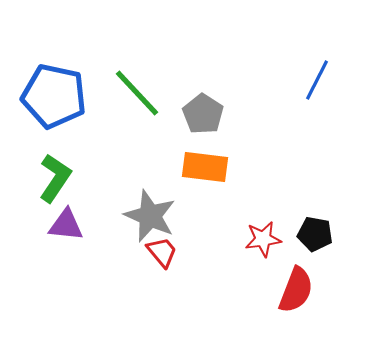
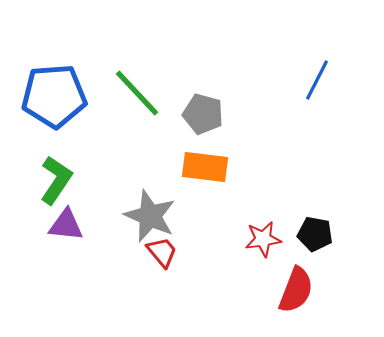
blue pentagon: rotated 16 degrees counterclockwise
gray pentagon: rotated 18 degrees counterclockwise
green L-shape: moved 1 px right, 2 px down
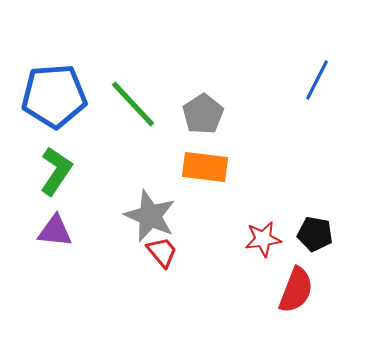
green line: moved 4 px left, 11 px down
gray pentagon: rotated 24 degrees clockwise
green L-shape: moved 9 px up
purple triangle: moved 11 px left, 6 px down
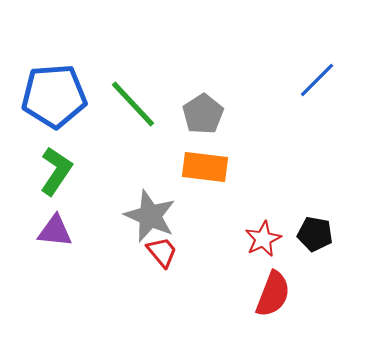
blue line: rotated 18 degrees clockwise
red star: rotated 18 degrees counterclockwise
red semicircle: moved 23 px left, 4 px down
